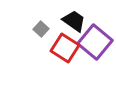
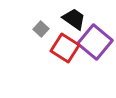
black trapezoid: moved 2 px up
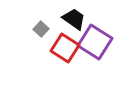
purple square: rotated 8 degrees counterclockwise
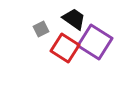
gray square: rotated 21 degrees clockwise
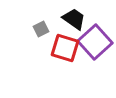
purple square: rotated 16 degrees clockwise
red square: rotated 16 degrees counterclockwise
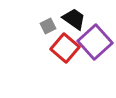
gray square: moved 7 px right, 3 px up
red square: rotated 24 degrees clockwise
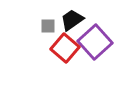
black trapezoid: moved 2 px left, 1 px down; rotated 70 degrees counterclockwise
gray square: rotated 28 degrees clockwise
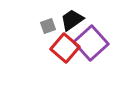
gray square: rotated 21 degrees counterclockwise
purple square: moved 4 px left, 1 px down
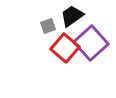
black trapezoid: moved 4 px up
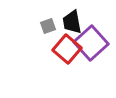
black trapezoid: moved 6 px down; rotated 65 degrees counterclockwise
red square: moved 2 px right, 1 px down
